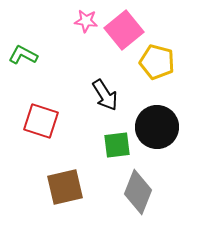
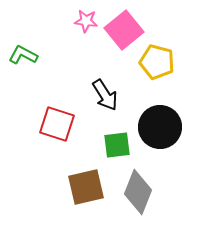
red square: moved 16 px right, 3 px down
black circle: moved 3 px right
brown square: moved 21 px right
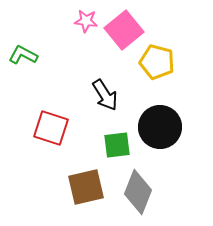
red square: moved 6 px left, 4 px down
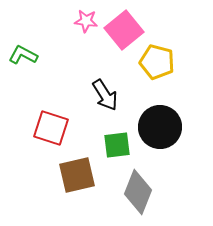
brown square: moved 9 px left, 12 px up
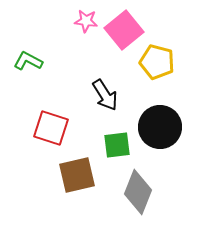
green L-shape: moved 5 px right, 6 px down
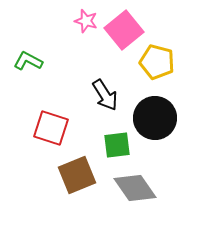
pink star: rotated 10 degrees clockwise
black circle: moved 5 px left, 9 px up
brown square: rotated 9 degrees counterclockwise
gray diamond: moved 3 px left, 4 px up; rotated 57 degrees counterclockwise
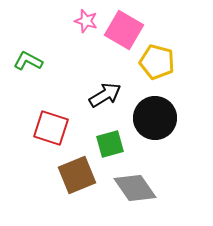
pink square: rotated 21 degrees counterclockwise
black arrow: rotated 88 degrees counterclockwise
green square: moved 7 px left, 1 px up; rotated 8 degrees counterclockwise
